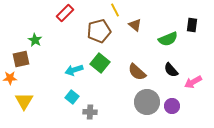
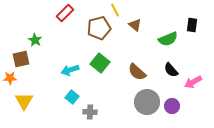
brown pentagon: moved 3 px up
cyan arrow: moved 4 px left
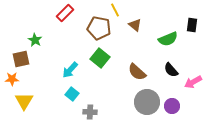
brown pentagon: rotated 25 degrees clockwise
green square: moved 5 px up
cyan arrow: rotated 30 degrees counterclockwise
orange star: moved 2 px right, 1 px down
cyan square: moved 3 px up
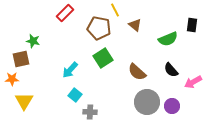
green star: moved 2 px left, 1 px down; rotated 16 degrees counterclockwise
green square: moved 3 px right; rotated 18 degrees clockwise
cyan square: moved 3 px right, 1 px down
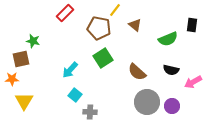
yellow line: rotated 64 degrees clockwise
black semicircle: rotated 35 degrees counterclockwise
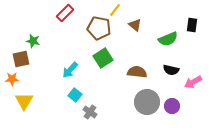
brown semicircle: rotated 144 degrees clockwise
gray cross: rotated 32 degrees clockwise
